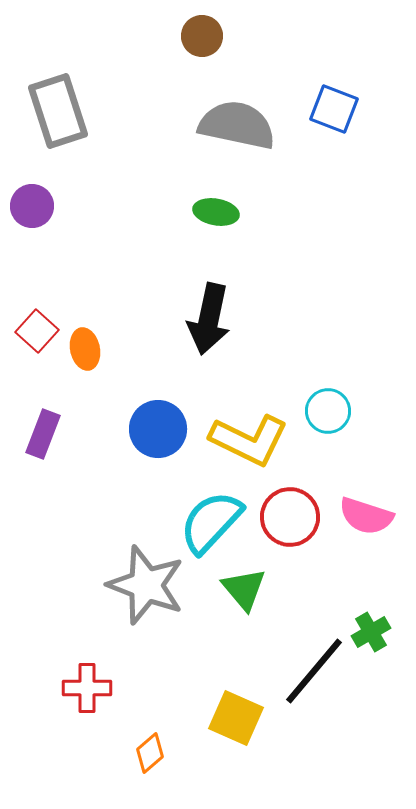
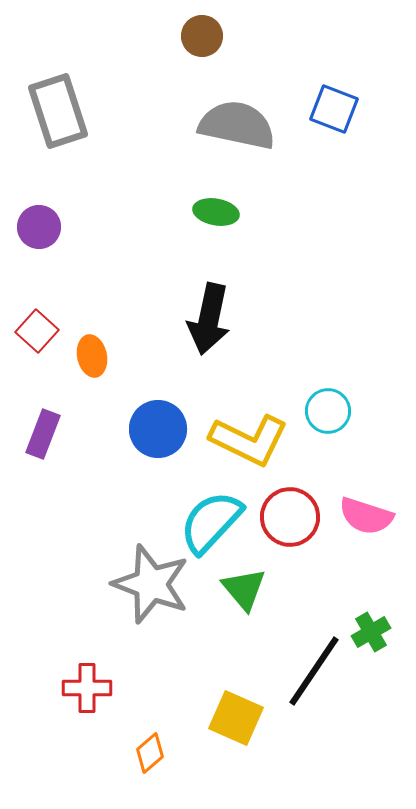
purple circle: moved 7 px right, 21 px down
orange ellipse: moved 7 px right, 7 px down
gray star: moved 5 px right, 1 px up
black line: rotated 6 degrees counterclockwise
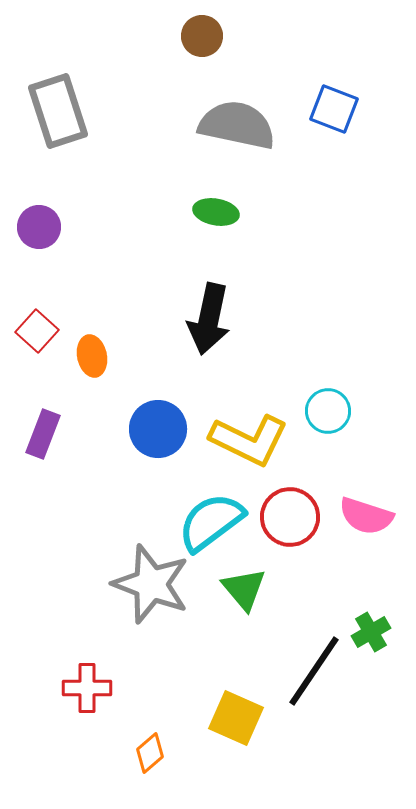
cyan semicircle: rotated 10 degrees clockwise
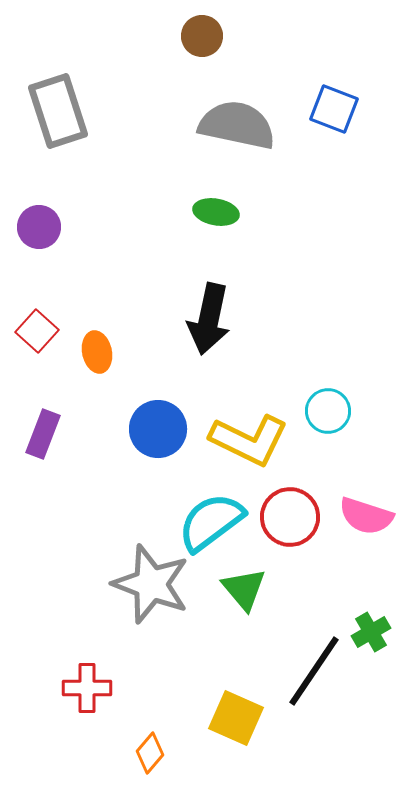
orange ellipse: moved 5 px right, 4 px up
orange diamond: rotated 9 degrees counterclockwise
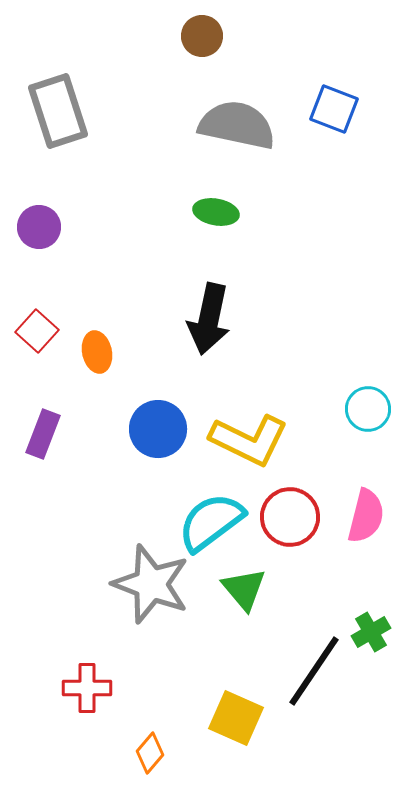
cyan circle: moved 40 px right, 2 px up
pink semicircle: rotated 94 degrees counterclockwise
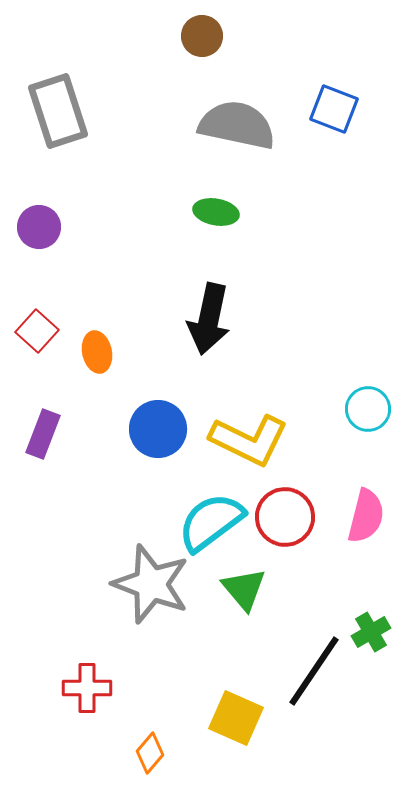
red circle: moved 5 px left
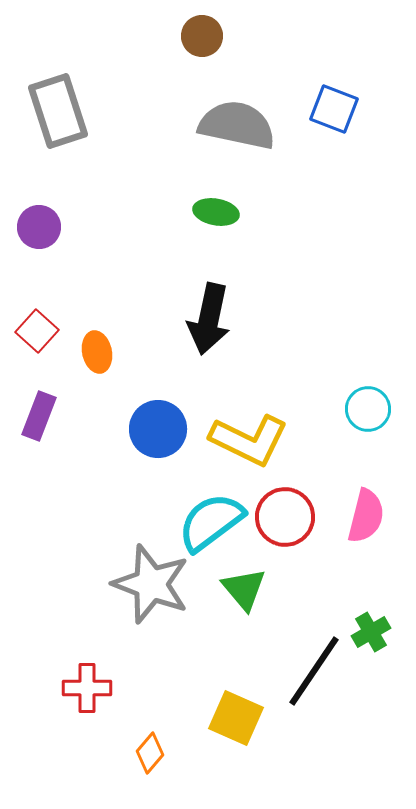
purple rectangle: moved 4 px left, 18 px up
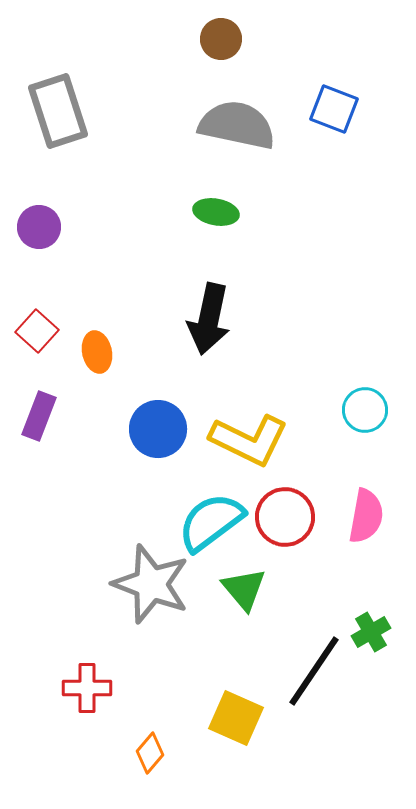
brown circle: moved 19 px right, 3 px down
cyan circle: moved 3 px left, 1 px down
pink semicircle: rotated 4 degrees counterclockwise
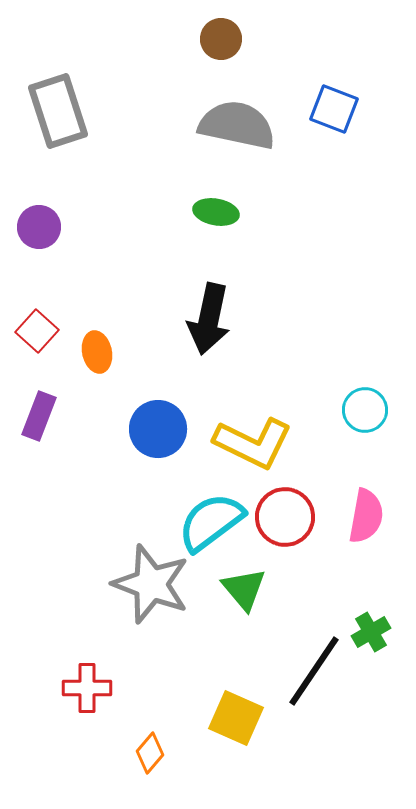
yellow L-shape: moved 4 px right, 3 px down
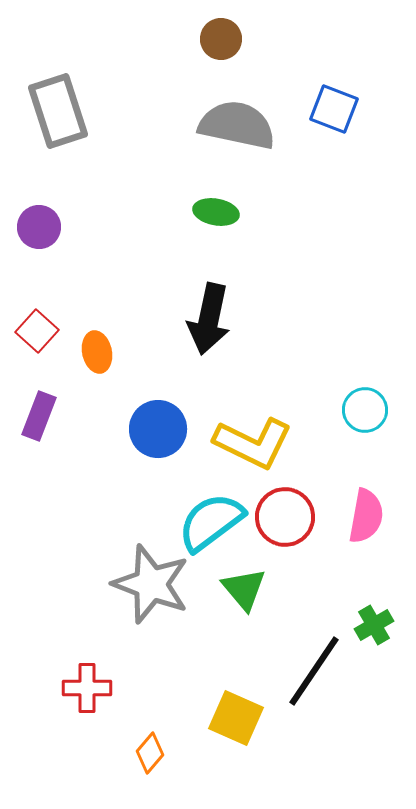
green cross: moved 3 px right, 7 px up
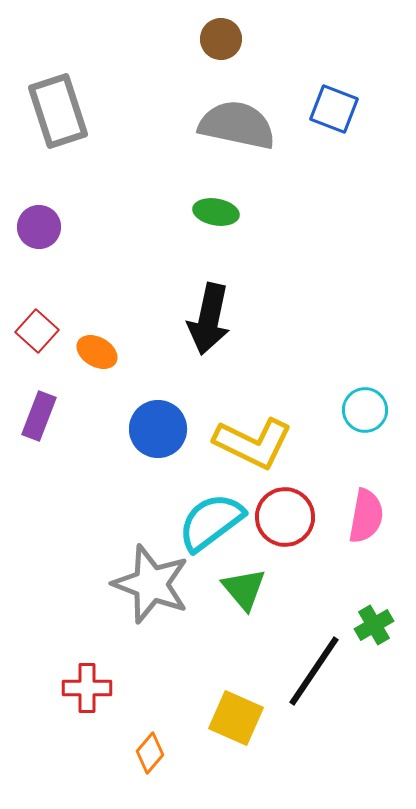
orange ellipse: rotated 48 degrees counterclockwise
